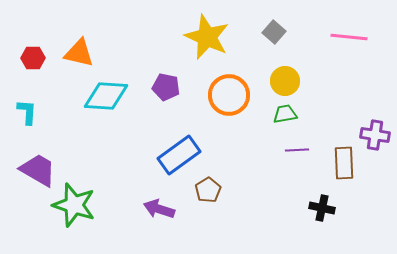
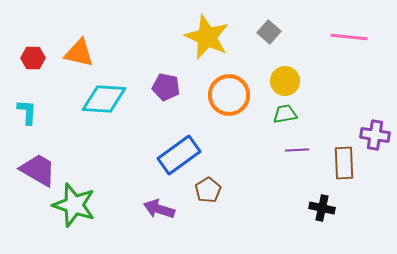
gray square: moved 5 px left
cyan diamond: moved 2 px left, 3 px down
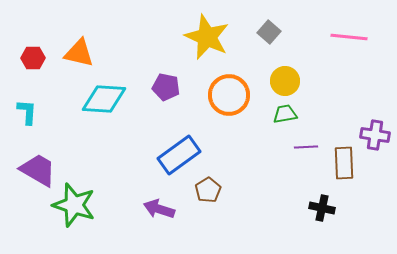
purple line: moved 9 px right, 3 px up
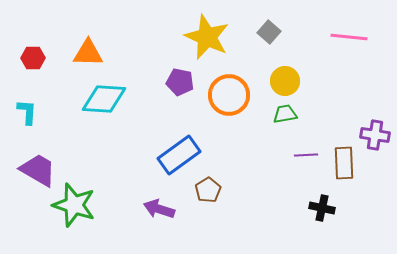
orange triangle: moved 9 px right; rotated 12 degrees counterclockwise
purple pentagon: moved 14 px right, 5 px up
purple line: moved 8 px down
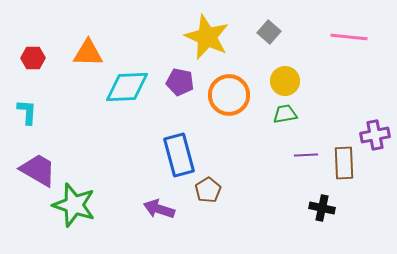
cyan diamond: moved 23 px right, 12 px up; rotated 6 degrees counterclockwise
purple cross: rotated 20 degrees counterclockwise
blue rectangle: rotated 69 degrees counterclockwise
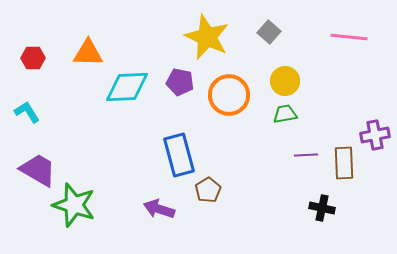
cyan L-shape: rotated 36 degrees counterclockwise
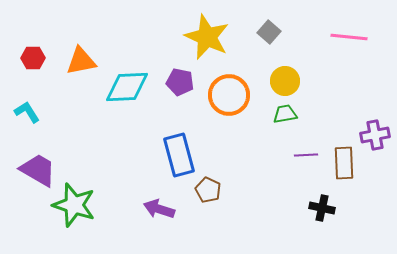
orange triangle: moved 7 px left, 8 px down; rotated 12 degrees counterclockwise
brown pentagon: rotated 15 degrees counterclockwise
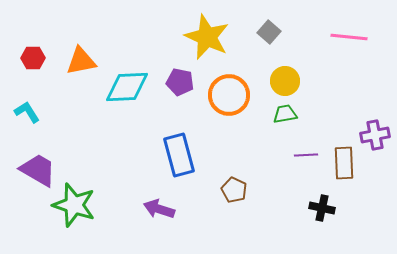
brown pentagon: moved 26 px right
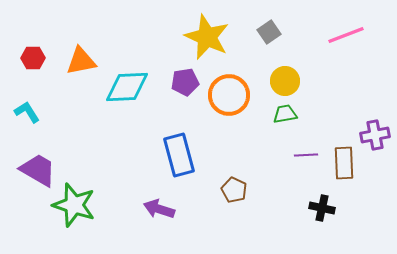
gray square: rotated 15 degrees clockwise
pink line: moved 3 px left, 2 px up; rotated 27 degrees counterclockwise
purple pentagon: moved 5 px right; rotated 20 degrees counterclockwise
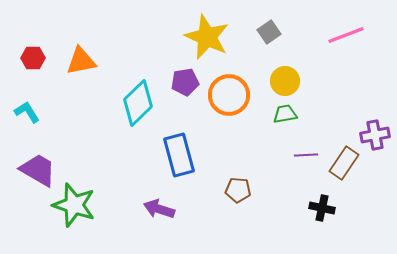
cyan diamond: moved 11 px right, 16 px down; rotated 42 degrees counterclockwise
brown rectangle: rotated 36 degrees clockwise
brown pentagon: moved 4 px right; rotated 20 degrees counterclockwise
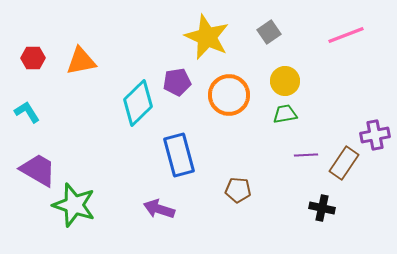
purple pentagon: moved 8 px left
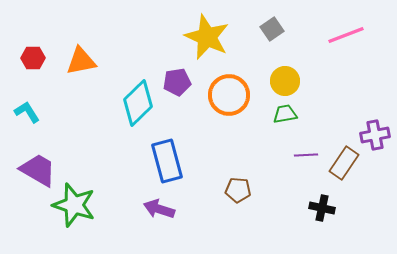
gray square: moved 3 px right, 3 px up
blue rectangle: moved 12 px left, 6 px down
